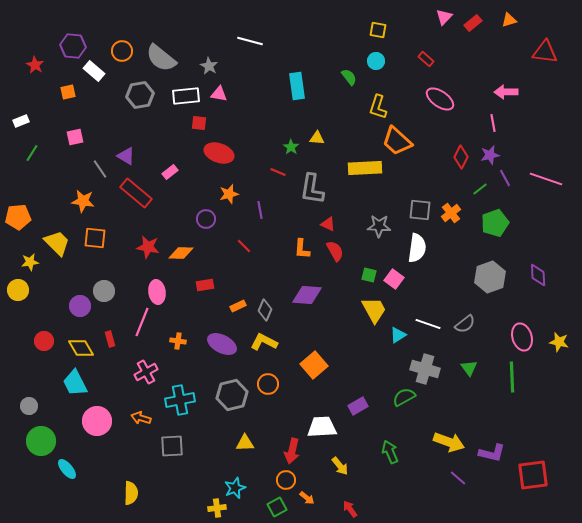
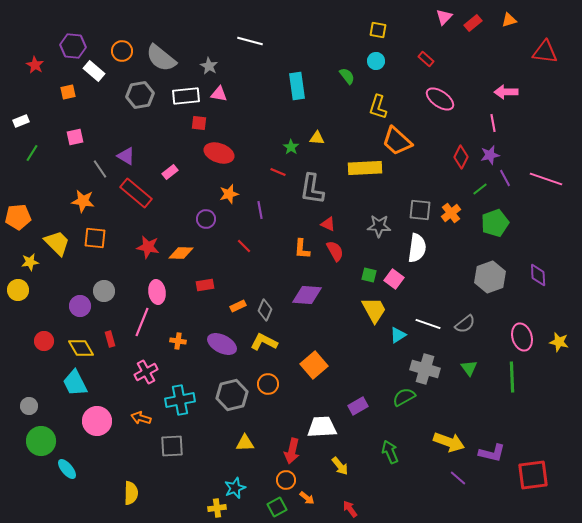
green semicircle at (349, 77): moved 2 px left, 1 px up
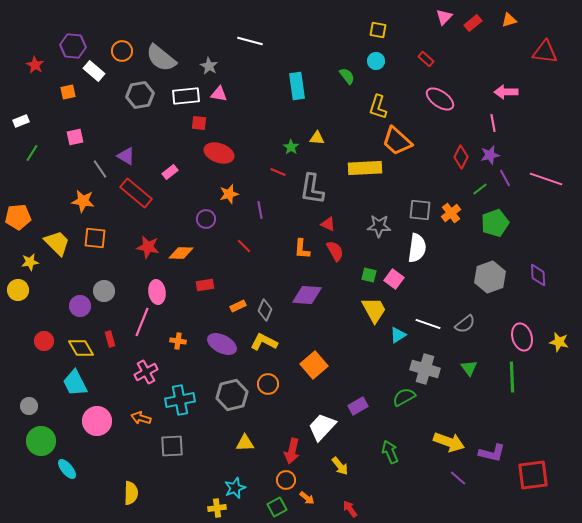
white trapezoid at (322, 427): rotated 44 degrees counterclockwise
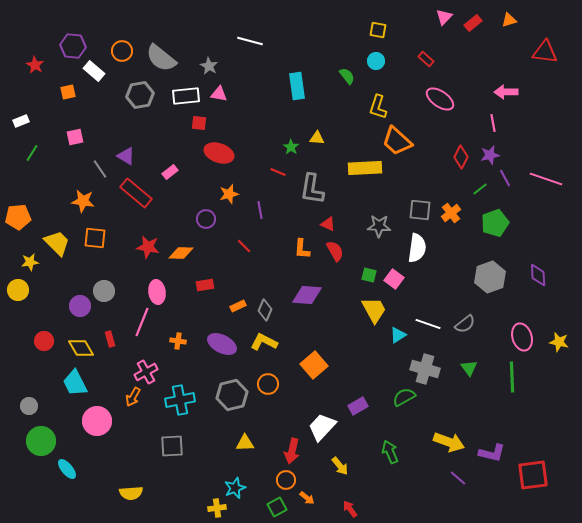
orange arrow at (141, 418): moved 8 px left, 21 px up; rotated 78 degrees counterclockwise
yellow semicircle at (131, 493): rotated 85 degrees clockwise
